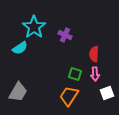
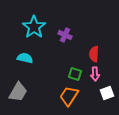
cyan semicircle: moved 5 px right, 10 px down; rotated 133 degrees counterclockwise
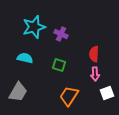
cyan star: rotated 20 degrees clockwise
purple cross: moved 4 px left, 1 px up
green square: moved 16 px left, 9 px up
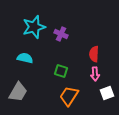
green square: moved 2 px right, 6 px down
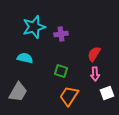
purple cross: rotated 32 degrees counterclockwise
red semicircle: rotated 28 degrees clockwise
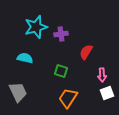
cyan star: moved 2 px right
red semicircle: moved 8 px left, 2 px up
pink arrow: moved 7 px right, 1 px down
gray trapezoid: rotated 55 degrees counterclockwise
orange trapezoid: moved 1 px left, 2 px down
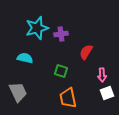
cyan star: moved 1 px right, 1 px down
orange trapezoid: rotated 45 degrees counterclockwise
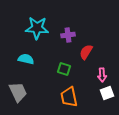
cyan star: rotated 20 degrees clockwise
purple cross: moved 7 px right, 1 px down
cyan semicircle: moved 1 px right, 1 px down
green square: moved 3 px right, 2 px up
orange trapezoid: moved 1 px right, 1 px up
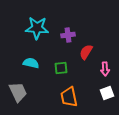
cyan semicircle: moved 5 px right, 4 px down
green square: moved 3 px left, 1 px up; rotated 24 degrees counterclockwise
pink arrow: moved 3 px right, 6 px up
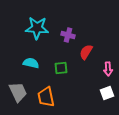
purple cross: rotated 24 degrees clockwise
pink arrow: moved 3 px right
orange trapezoid: moved 23 px left
